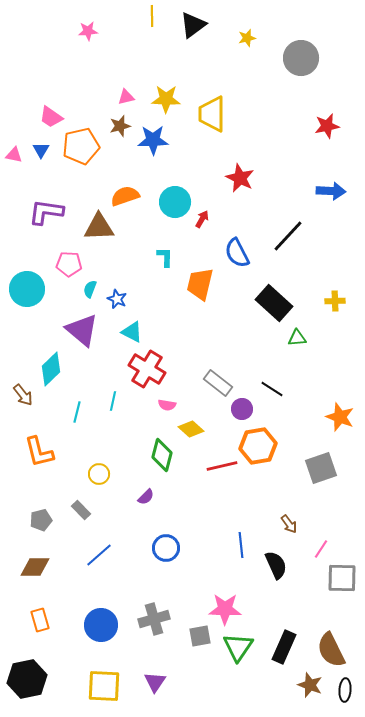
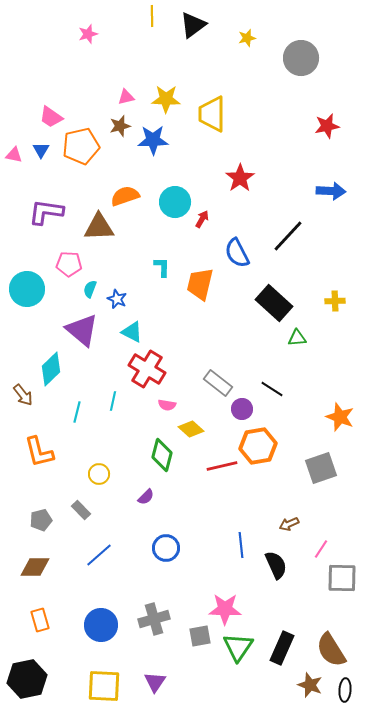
pink star at (88, 31): moved 3 px down; rotated 12 degrees counterclockwise
red star at (240, 178): rotated 12 degrees clockwise
cyan L-shape at (165, 257): moved 3 px left, 10 px down
brown arrow at (289, 524): rotated 102 degrees clockwise
black rectangle at (284, 647): moved 2 px left, 1 px down
brown semicircle at (331, 650): rotated 6 degrees counterclockwise
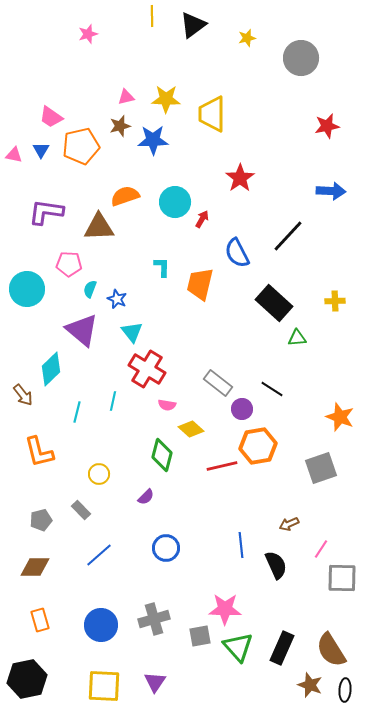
cyan triangle at (132, 332): rotated 25 degrees clockwise
green triangle at (238, 647): rotated 16 degrees counterclockwise
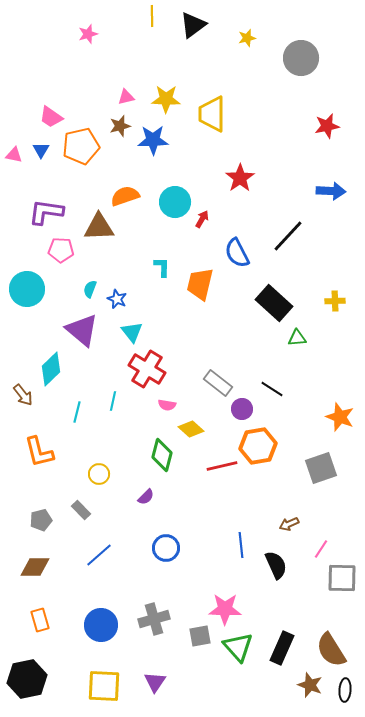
pink pentagon at (69, 264): moved 8 px left, 14 px up
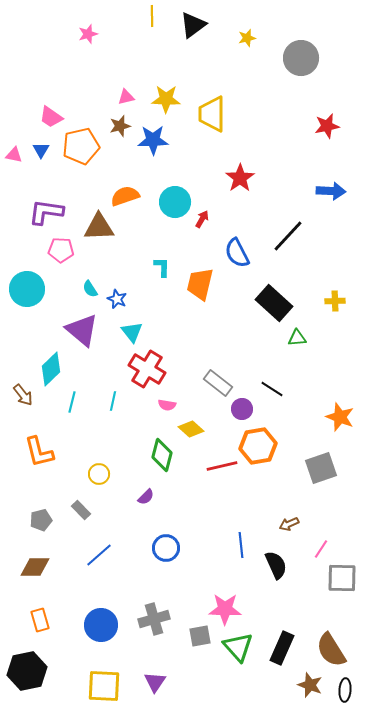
cyan semicircle at (90, 289): rotated 54 degrees counterclockwise
cyan line at (77, 412): moved 5 px left, 10 px up
black hexagon at (27, 679): moved 8 px up
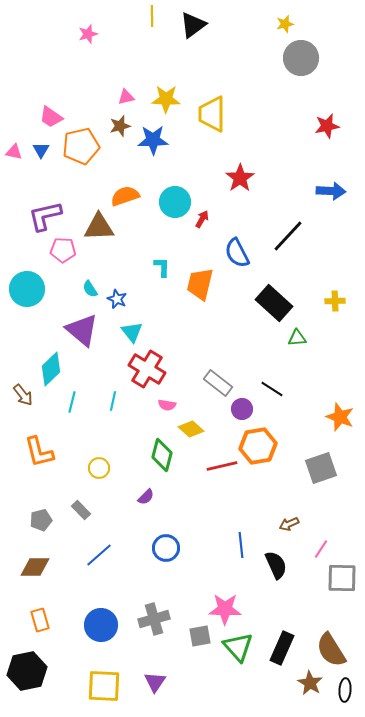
yellow star at (247, 38): moved 38 px right, 14 px up
pink triangle at (14, 155): moved 3 px up
purple L-shape at (46, 212): moved 1 px left, 4 px down; rotated 21 degrees counterclockwise
pink pentagon at (61, 250): moved 2 px right
yellow circle at (99, 474): moved 6 px up
brown star at (310, 685): moved 2 px up; rotated 10 degrees clockwise
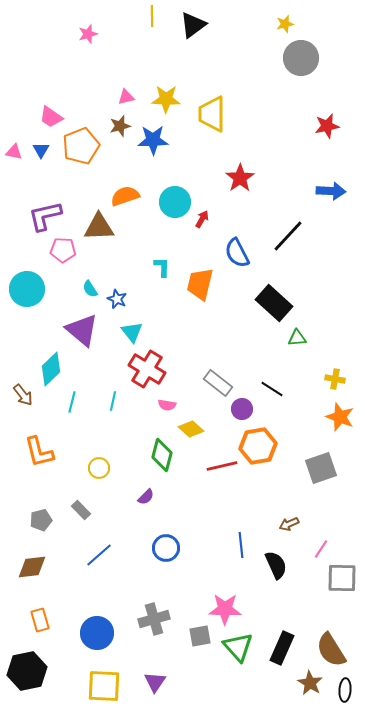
orange pentagon at (81, 146): rotated 9 degrees counterclockwise
yellow cross at (335, 301): moved 78 px down; rotated 12 degrees clockwise
brown diamond at (35, 567): moved 3 px left; rotated 8 degrees counterclockwise
blue circle at (101, 625): moved 4 px left, 8 px down
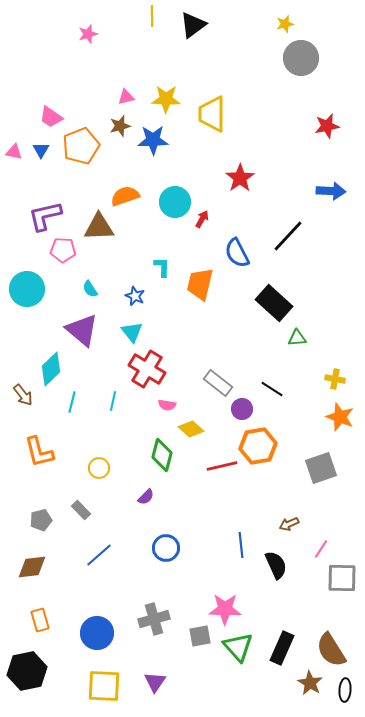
blue star at (117, 299): moved 18 px right, 3 px up
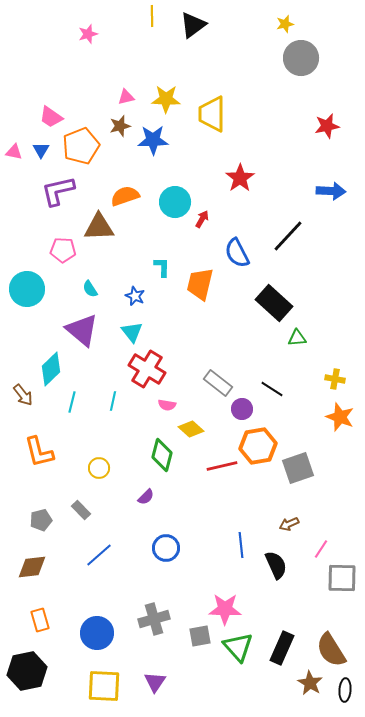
purple L-shape at (45, 216): moved 13 px right, 25 px up
gray square at (321, 468): moved 23 px left
